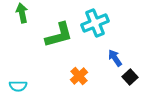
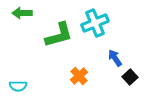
green arrow: rotated 78 degrees counterclockwise
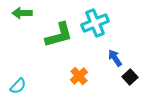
cyan semicircle: rotated 48 degrees counterclockwise
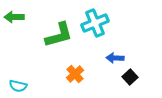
green arrow: moved 8 px left, 4 px down
blue arrow: rotated 54 degrees counterclockwise
orange cross: moved 4 px left, 2 px up
cyan semicircle: rotated 60 degrees clockwise
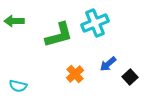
green arrow: moved 4 px down
blue arrow: moved 7 px left, 6 px down; rotated 42 degrees counterclockwise
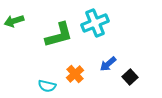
green arrow: rotated 18 degrees counterclockwise
cyan semicircle: moved 29 px right
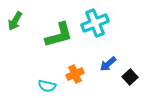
green arrow: moved 1 px right; rotated 42 degrees counterclockwise
orange cross: rotated 18 degrees clockwise
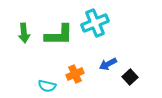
green arrow: moved 9 px right, 12 px down; rotated 36 degrees counterclockwise
green L-shape: rotated 16 degrees clockwise
blue arrow: rotated 12 degrees clockwise
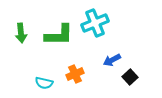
green arrow: moved 3 px left
blue arrow: moved 4 px right, 4 px up
cyan semicircle: moved 3 px left, 3 px up
